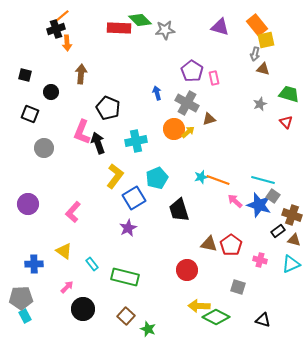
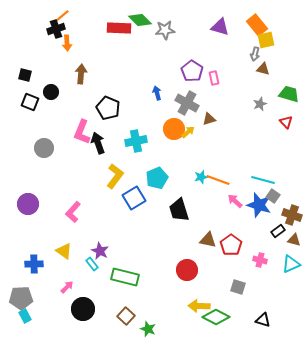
black square at (30, 114): moved 12 px up
purple star at (128, 228): moved 28 px left, 23 px down; rotated 18 degrees counterclockwise
brown triangle at (209, 244): moved 1 px left, 4 px up
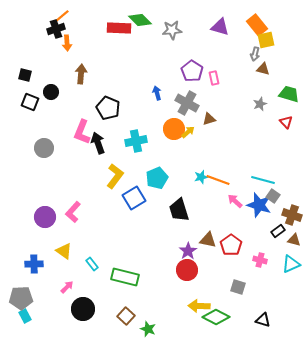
gray star at (165, 30): moved 7 px right
purple circle at (28, 204): moved 17 px right, 13 px down
purple star at (100, 251): moved 88 px right; rotated 12 degrees clockwise
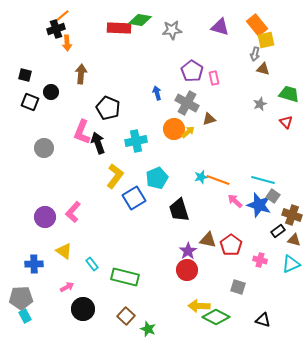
green diamond at (140, 20): rotated 35 degrees counterclockwise
pink arrow at (67, 287): rotated 16 degrees clockwise
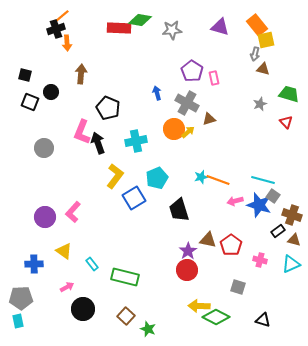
pink arrow at (235, 201): rotated 56 degrees counterclockwise
cyan rectangle at (25, 316): moved 7 px left, 5 px down; rotated 16 degrees clockwise
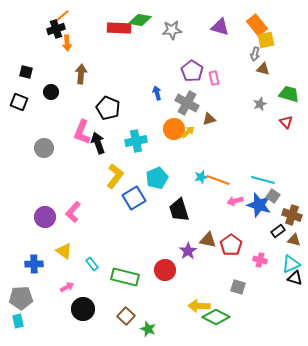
black square at (25, 75): moved 1 px right, 3 px up
black square at (30, 102): moved 11 px left
red circle at (187, 270): moved 22 px left
black triangle at (263, 320): moved 32 px right, 42 px up
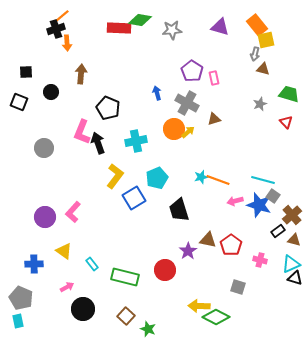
black square at (26, 72): rotated 16 degrees counterclockwise
brown triangle at (209, 119): moved 5 px right
brown cross at (292, 215): rotated 30 degrees clockwise
gray pentagon at (21, 298): rotated 25 degrees clockwise
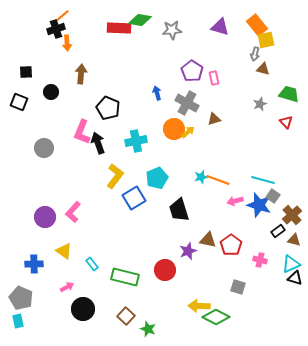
purple star at (188, 251): rotated 12 degrees clockwise
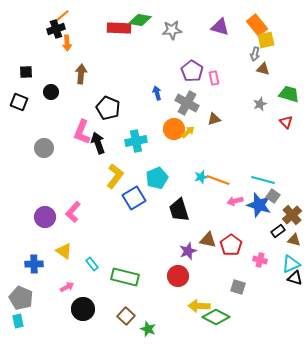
red circle at (165, 270): moved 13 px right, 6 px down
